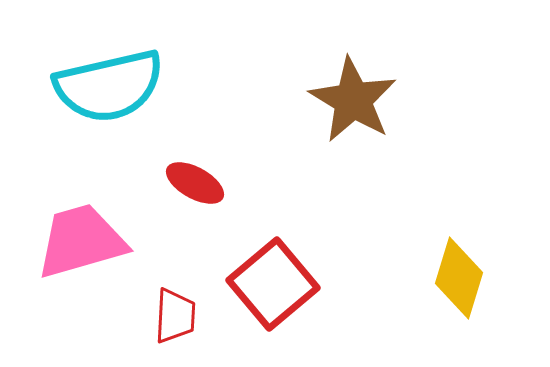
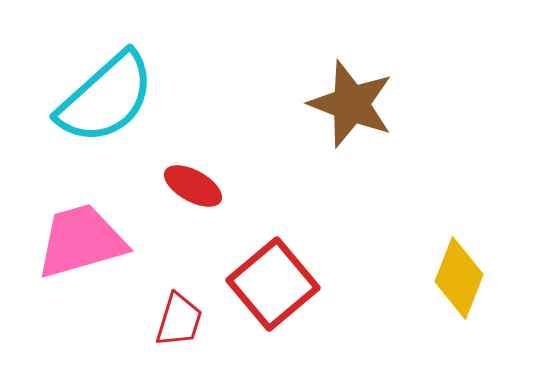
cyan semicircle: moved 3 px left, 12 px down; rotated 29 degrees counterclockwise
brown star: moved 2 px left, 4 px down; rotated 10 degrees counterclockwise
red ellipse: moved 2 px left, 3 px down
yellow diamond: rotated 4 degrees clockwise
red trapezoid: moved 4 px right, 4 px down; rotated 14 degrees clockwise
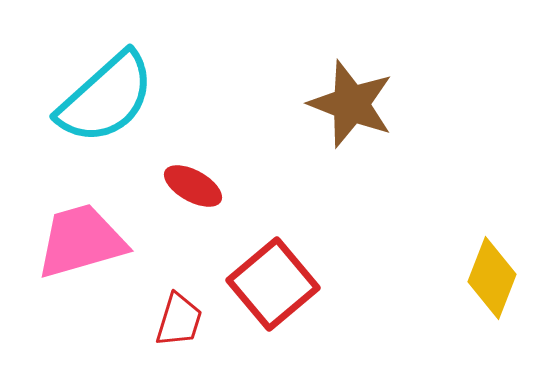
yellow diamond: moved 33 px right
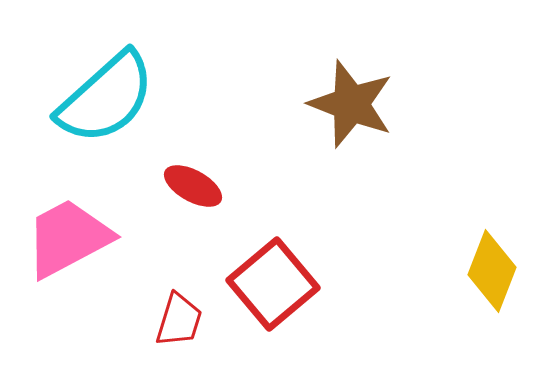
pink trapezoid: moved 13 px left, 3 px up; rotated 12 degrees counterclockwise
yellow diamond: moved 7 px up
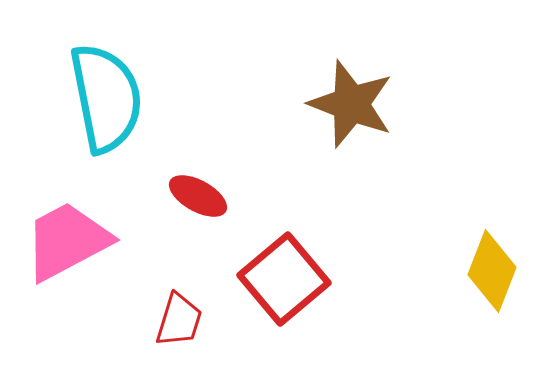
cyan semicircle: rotated 59 degrees counterclockwise
red ellipse: moved 5 px right, 10 px down
pink trapezoid: moved 1 px left, 3 px down
red square: moved 11 px right, 5 px up
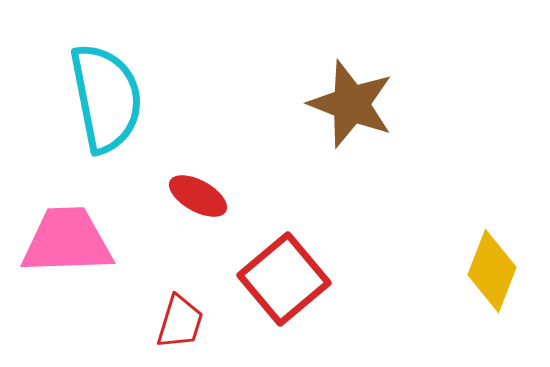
pink trapezoid: rotated 26 degrees clockwise
red trapezoid: moved 1 px right, 2 px down
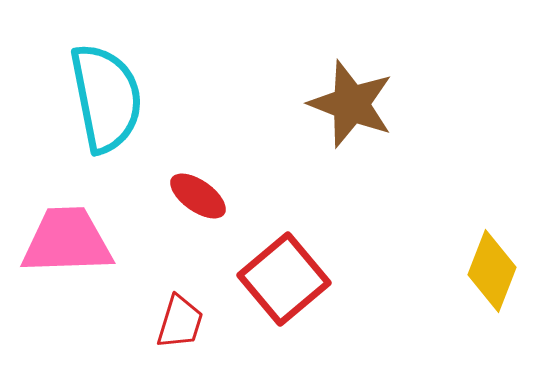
red ellipse: rotated 6 degrees clockwise
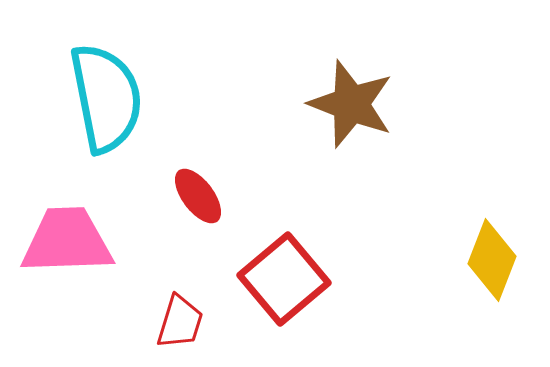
red ellipse: rotated 18 degrees clockwise
yellow diamond: moved 11 px up
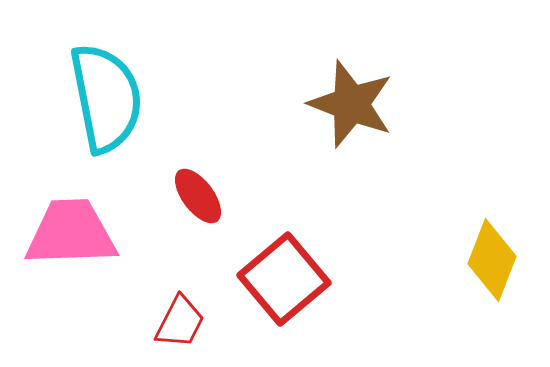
pink trapezoid: moved 4 px right, 8 px up
red trapezoid: rotated 10 degrees clockwise
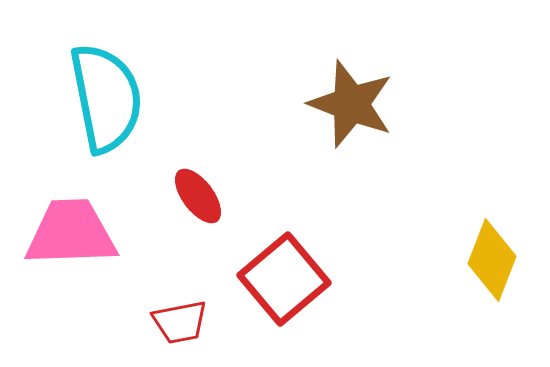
red trapezoid: rotated 52 degrees clockwise
